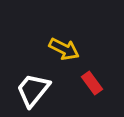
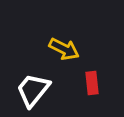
red rectangle: rotated 30 degrees clockwise
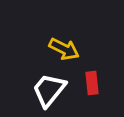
white trapezoid: moved 16 px right
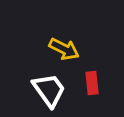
white trapezoid: rotated 105 degrees clockwise
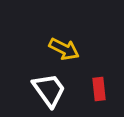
red rectangle: moved 7 px right, 6 px down
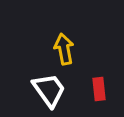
yellow arrow: rotated 128 degrees counterclockwise
